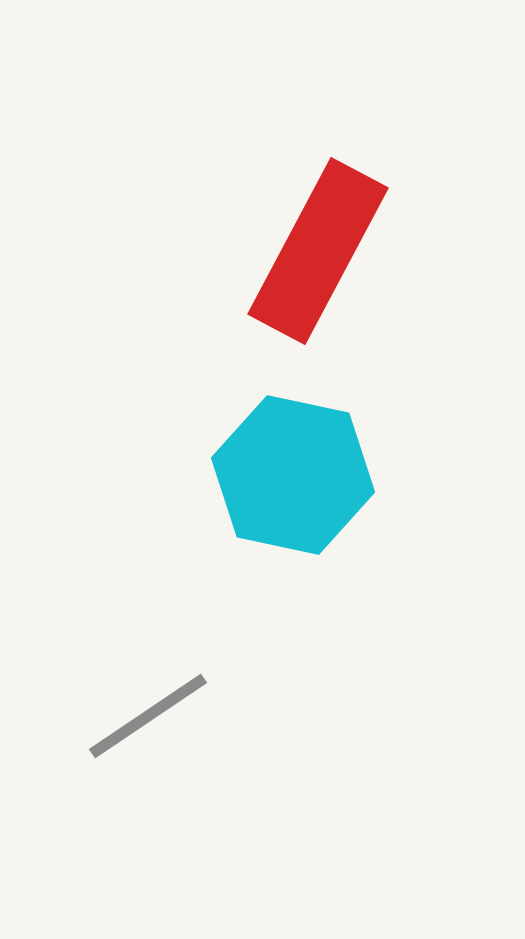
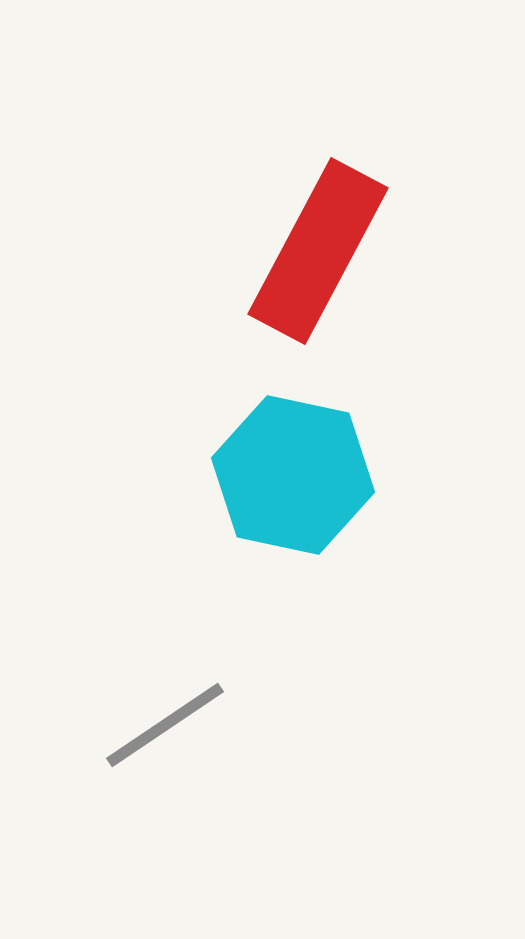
gray line: moved 17 px right, 9 px down
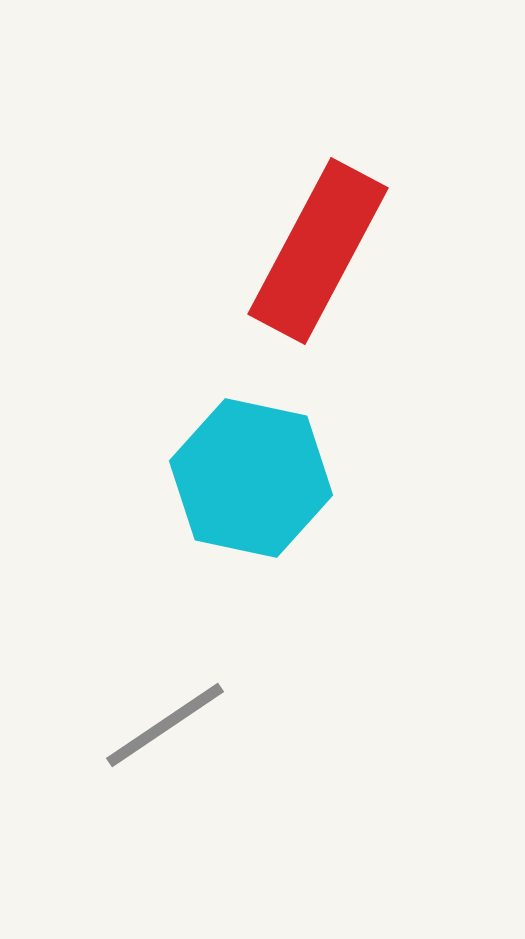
cyan hexagon: moved 42 px left, 3 px down
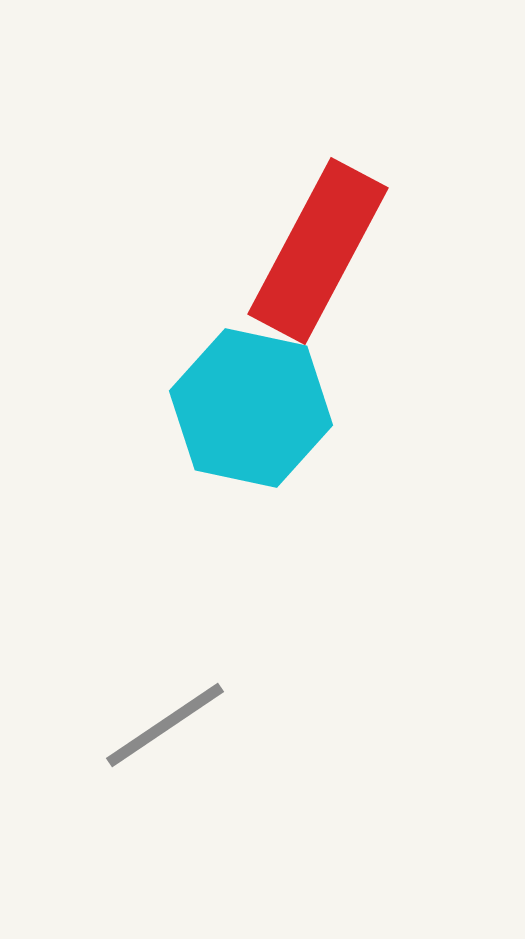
cyan hexagon: moved 70 px up
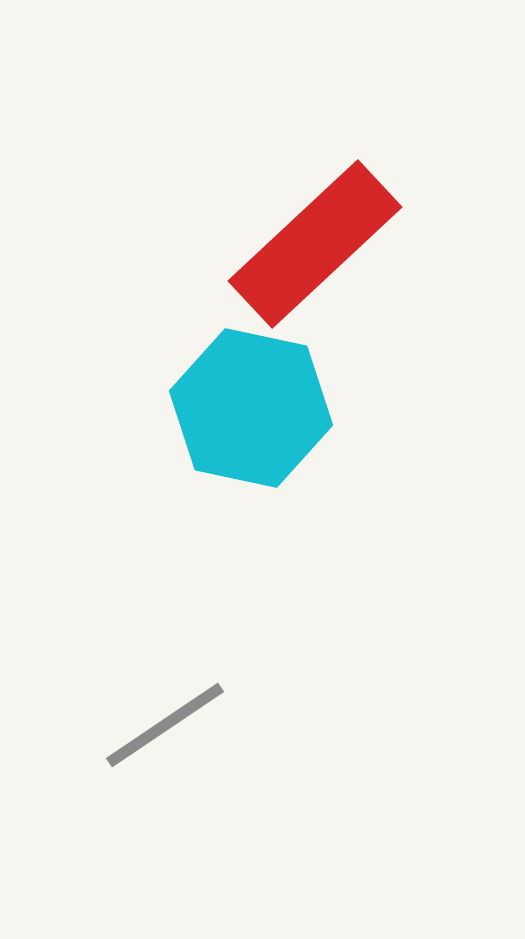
red rectangle: moved 3 px left, 7 px up; rotated 19 degrees clockwise
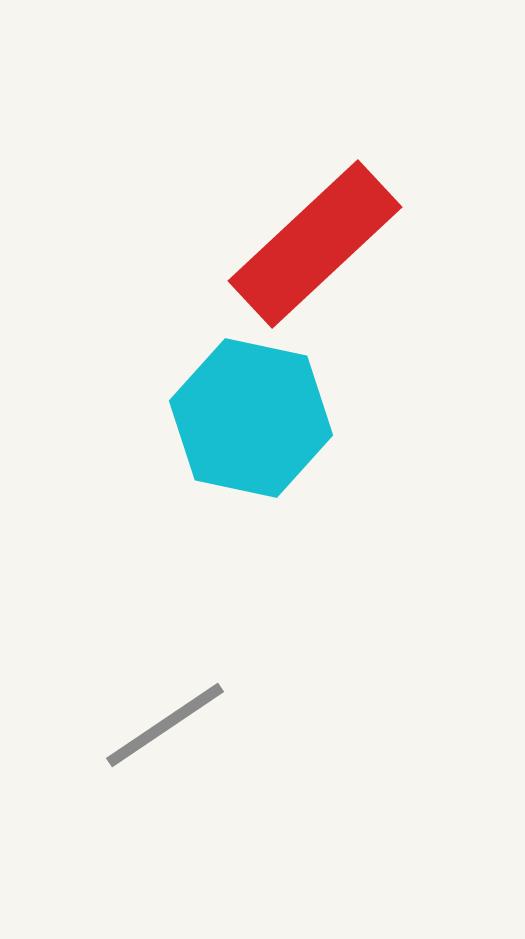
cyan hexagon: moved 10 px down
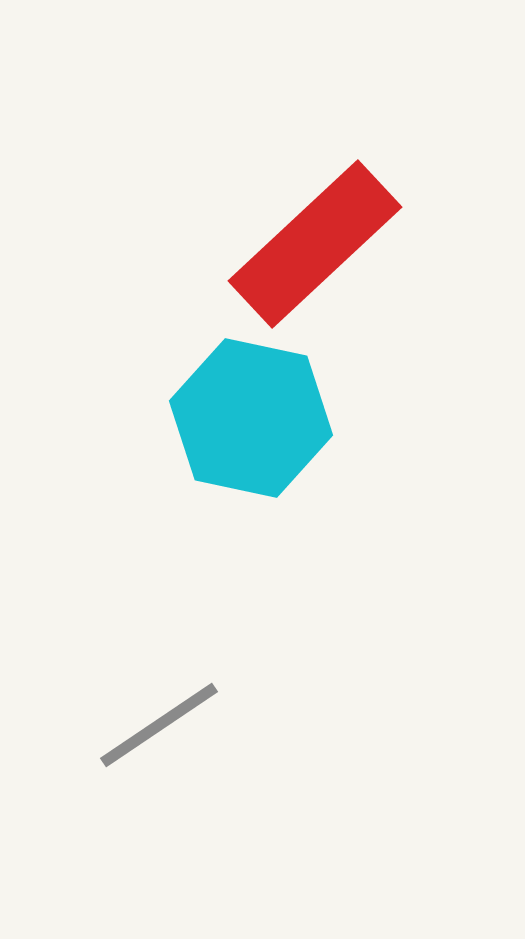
gray line: moved 6 px left
